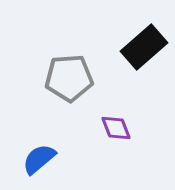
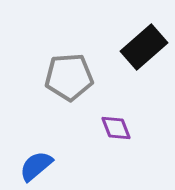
gray pentagon: moved 1 px up
blue semicircle: moved 3 px left, 7 px down
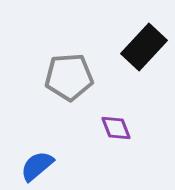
black rectangle: rotated 6 degrees counterclockwise
blue semicircle: moved 1 px right
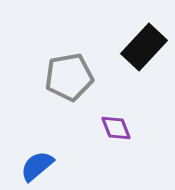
gray pentagon: rotated 6 degrees counterclockwise
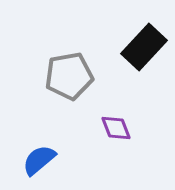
gray pentagon: moved 1 px up
blue semicircle: moved 2 px right, 6 px up
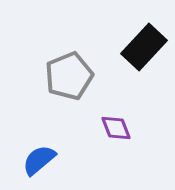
gray pentagon: rotated 12 degrees counterclockwise
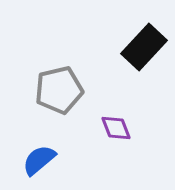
gray pentagon: moved 10 px left, 14 px down; rotated 9 degrees clockwise
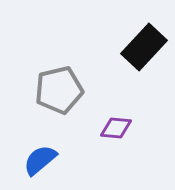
purple diamond: rotated 64 degrees counterclockwise
blue semicircle: moved 1 px right
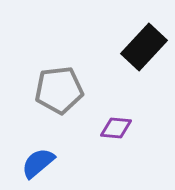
gray pentagon: rotated 6 degrees clockwise
blue semicircle: moved 2 px left, 3 px down
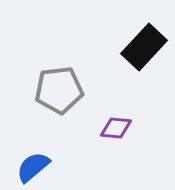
blue semicircle: moved 5 px left, 4 px down
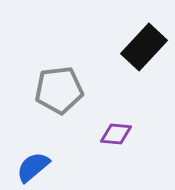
purple diamond: moved 6 px down
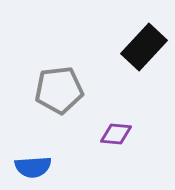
blue semicircle: rotated 144 degrees counterclockwise
